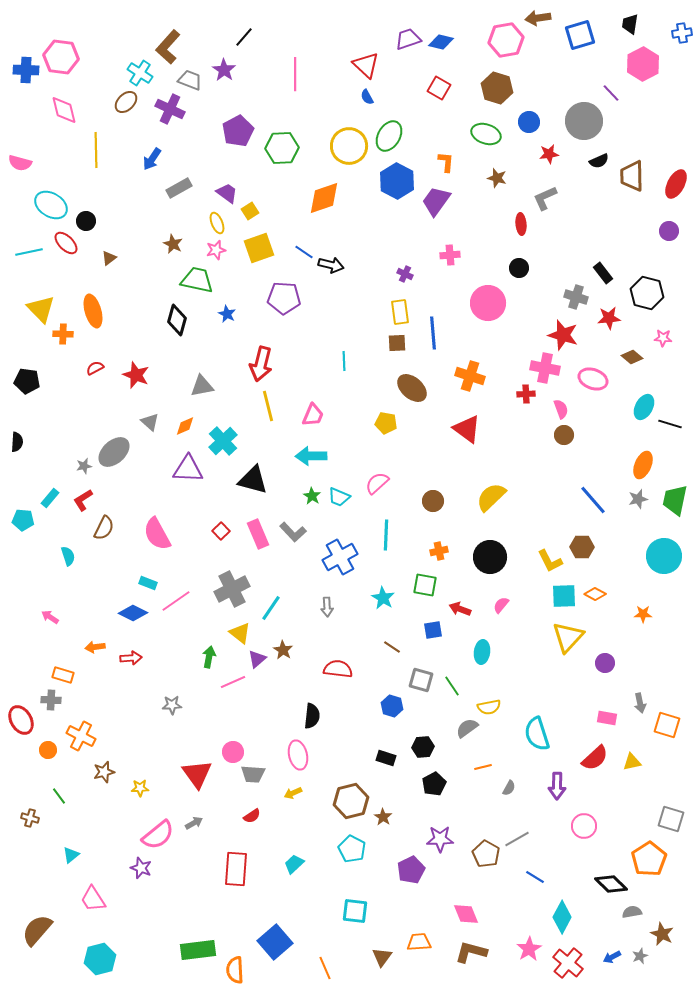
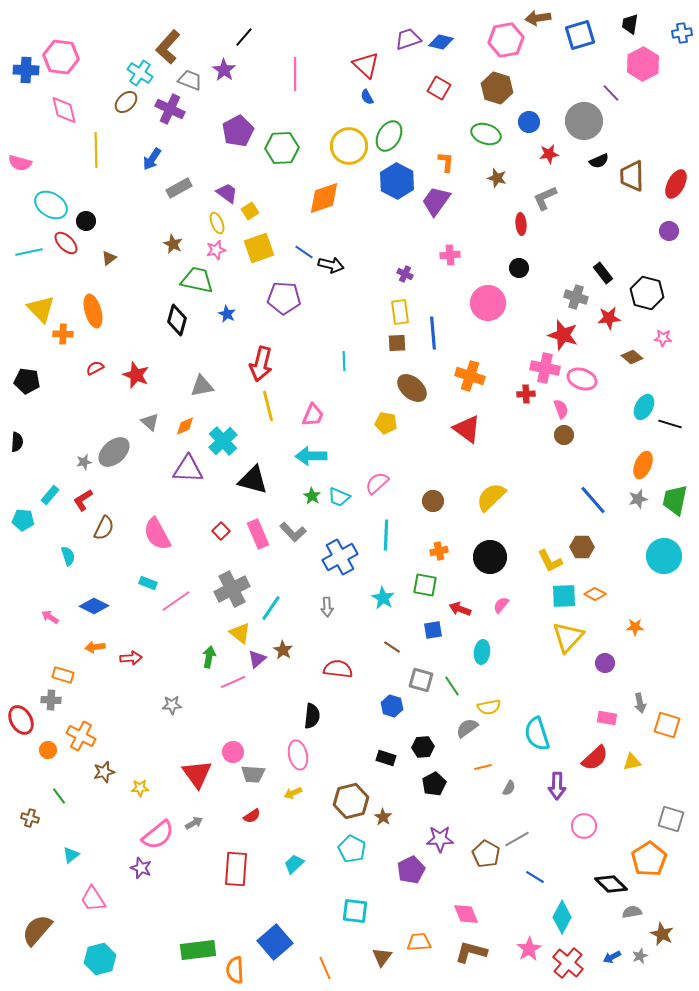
pink ellipse at (593, 379): moved 11 px left
gray star at (84, 466): moved 4 px up
cyan rectangle at (50, 498): moved 3 px up
blue diamond at (133, 613): moved 39 px left, 7 px up
orange star at (643, 614): moved 8 px left, 13 px down
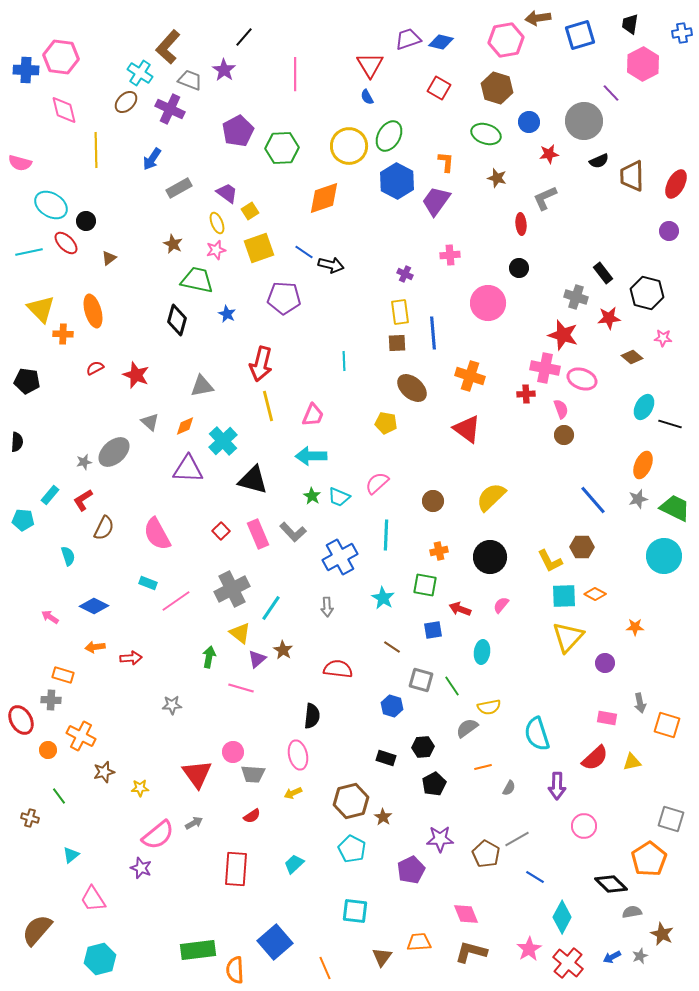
red triangle at (366, 65): moved 4 px right; rotated 16 degrees clockwise
green trapezoid at (675, 500): moved 8 px down; rotated 104 degrees clockwise
pink line at (233, 682): moved 8 px right, 6 px down; rotated 40 degrees clockwise
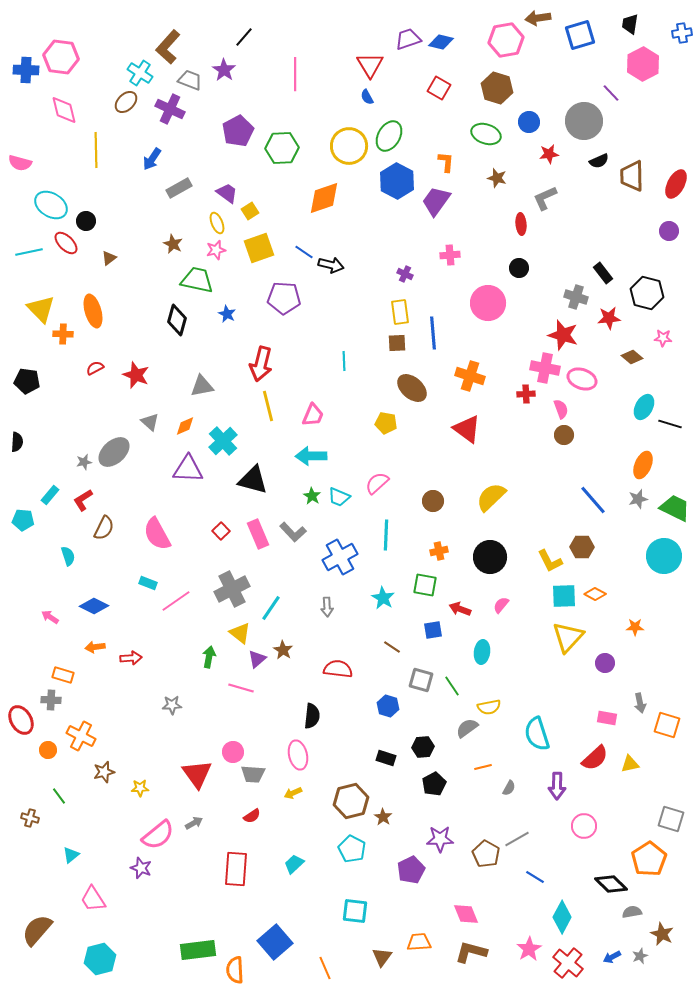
blue hexagon at (392, 706): moved 4 px left
yellow triangle at (632, 762): moved 2 px left, 2 px down
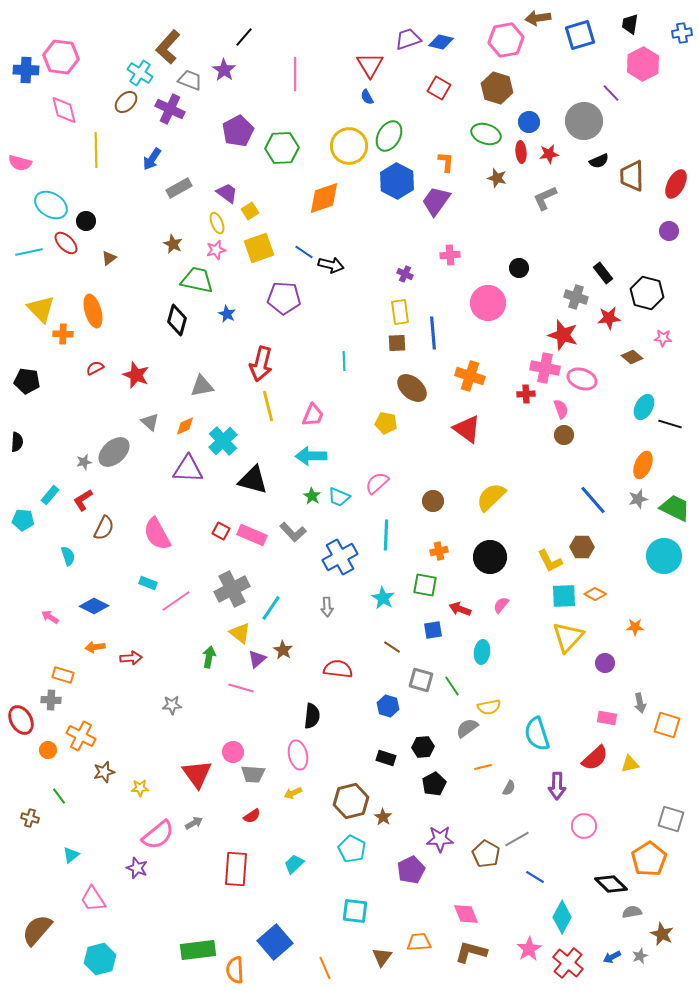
red ellipse at (521, 224): moved 72 px up
red square at (221, 531): rotated 18 degrees counterclockwise
pink rectangle at (258, 534): moved 6 px left, 1 px down; rotated 44 degrees counterclockwise
purple star at (141, 868): moved 4 px left
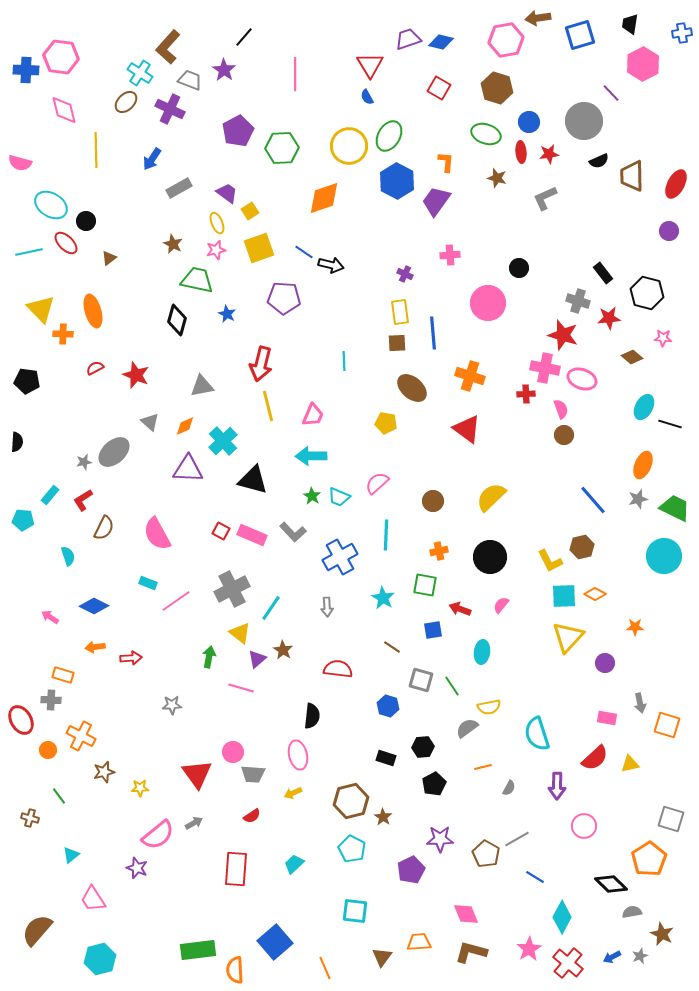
gray cross at (576, 297): moved 2 px right, 4 px down
brown hexagon at (582, 547): rotated 15 degrees counterclockwise
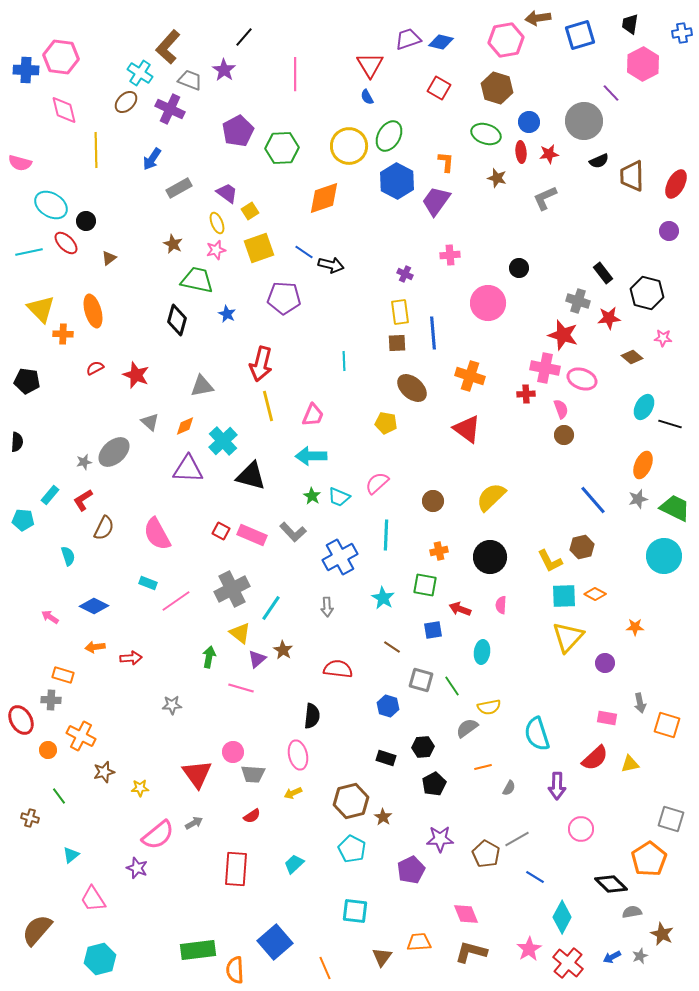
black triangle at (253, 480): moved 2 px left, 4 px up
pink semicircle at (501, 605): rotated 36 degrees counterclockwise
pink circle at (584, 826): moved 3 px left, 3 px down
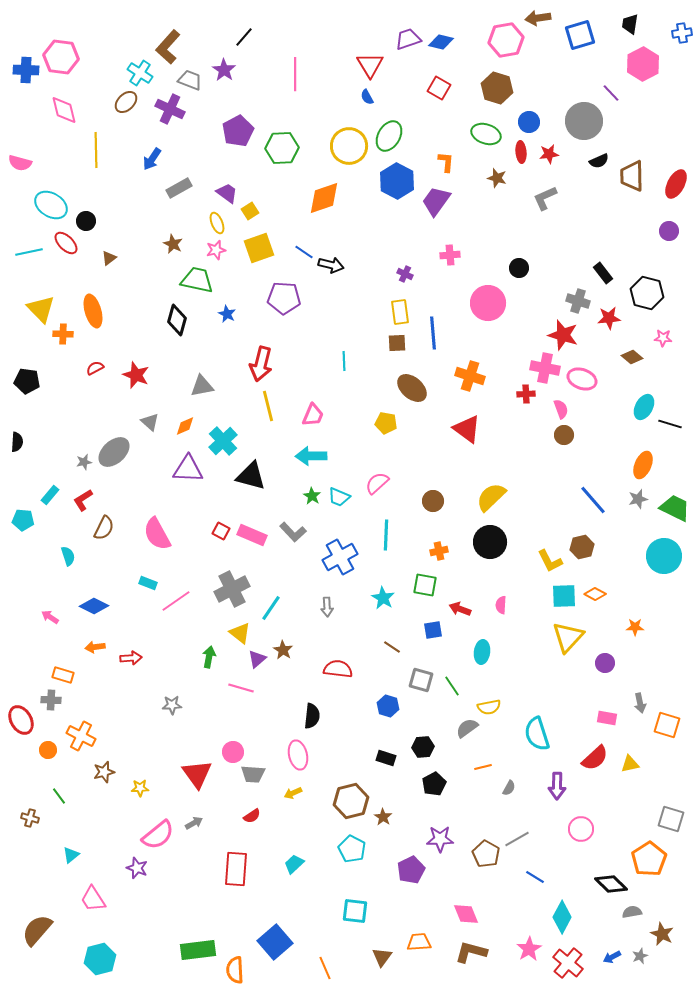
black circle at (490, 557): moved 15 px up
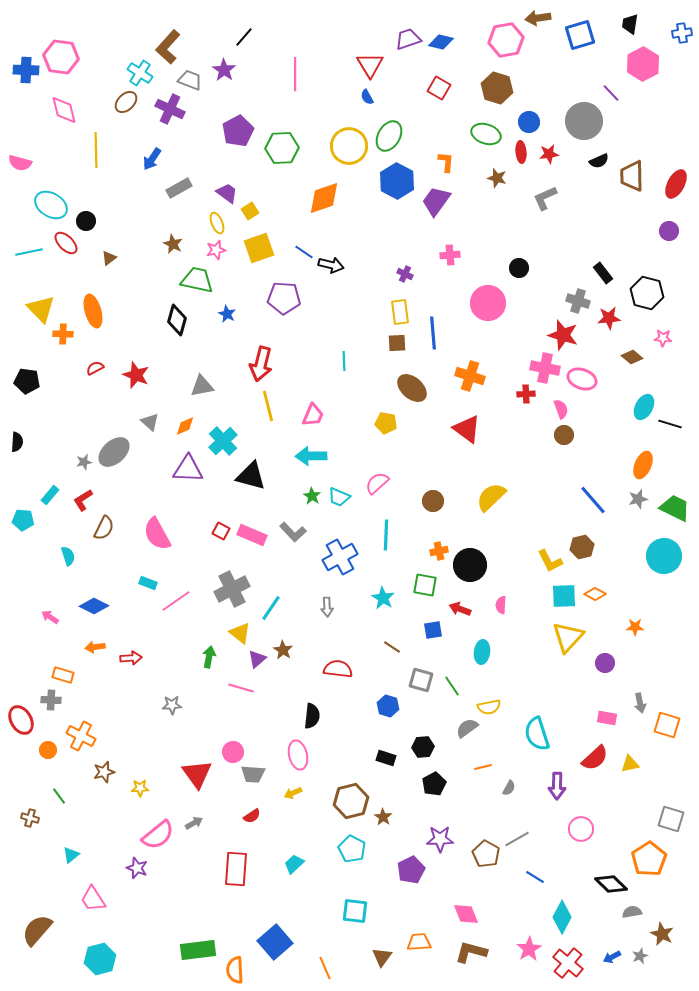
black circle at (490, 542): moved 20 px left, 23 px down
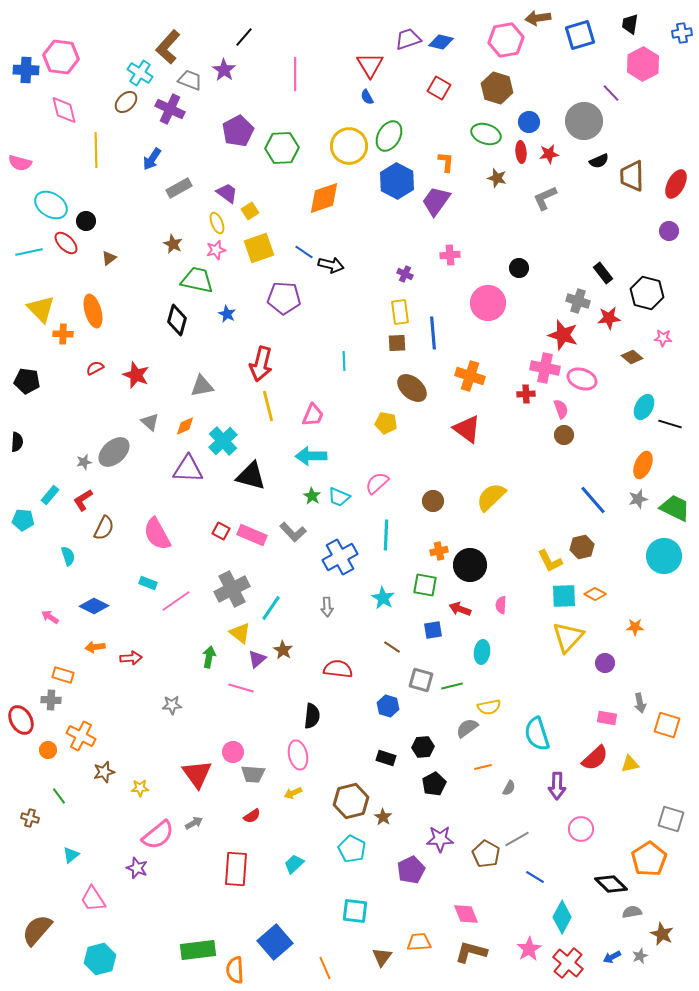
green line at (452, 686): rotated 70 degrees counterclockwise
